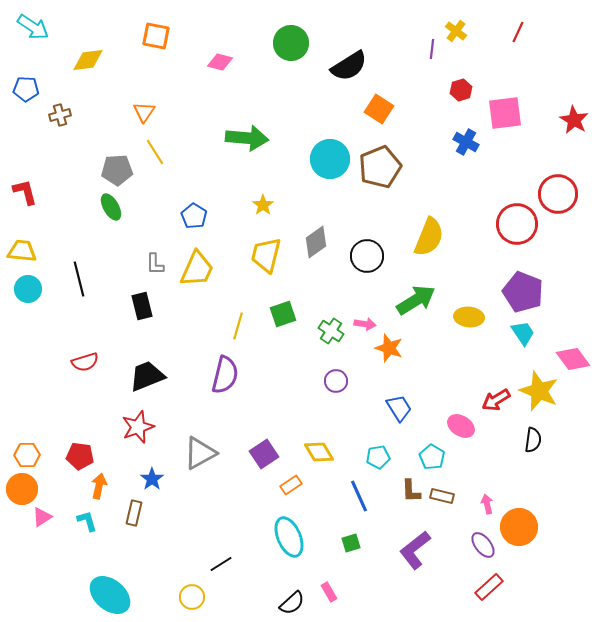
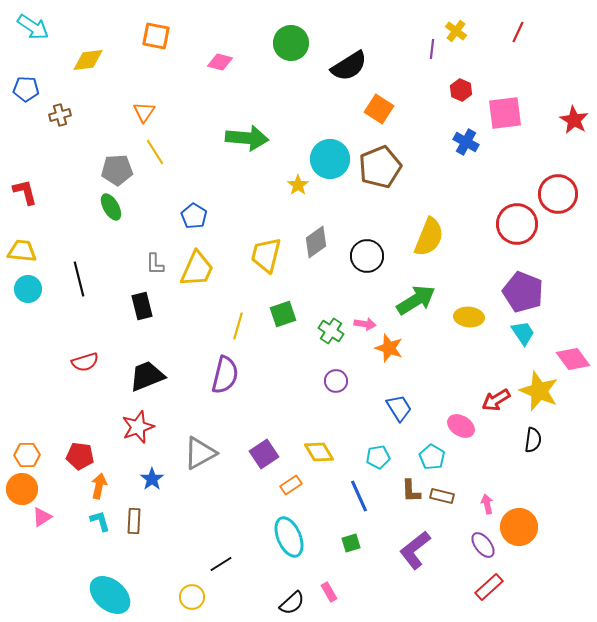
red hexagon at (461, 90): rotated 20 degrees counterclockwise
yellow star at (263, 205): moved 35 px right, 20 px up
brown rectangle at (134, 513): moved 8 px down; rotated 10 degrees counterclockwise
cyan L-shape at (87, 521): moved 13 px right
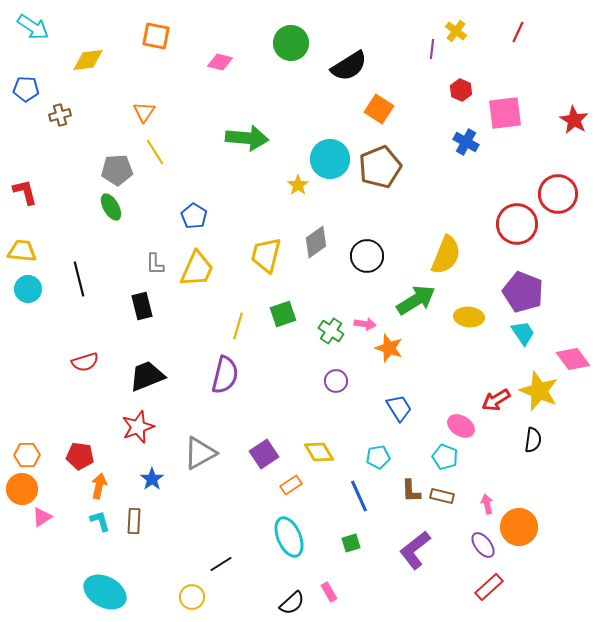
yellow semicircle at (429, 237): moved 17 px right, 18 px down
cyan pentagon at (432, 457): moved 13 px right; rotated 10 degrees counterclockwise
cyan ellipse at (110, 595): moved 5 px left, 3 px up; rotated 12 degrees counterclockwise
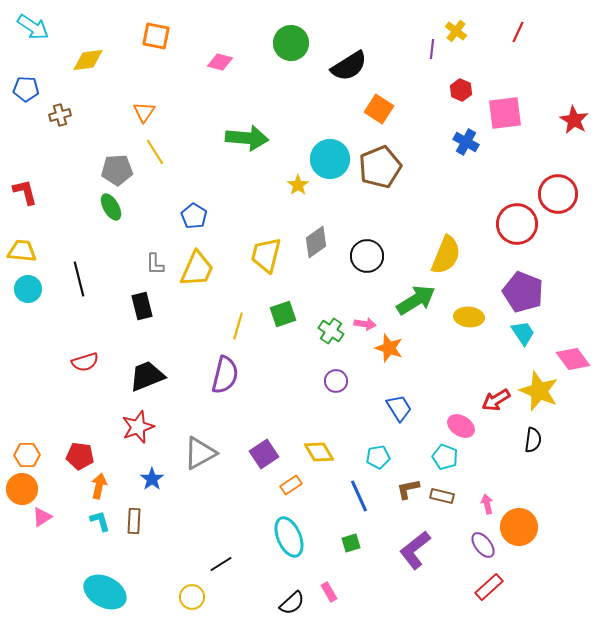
brown L-shape at (411, 491): moved 3 px left, 2 px up; rotated 80 degrees clockwise
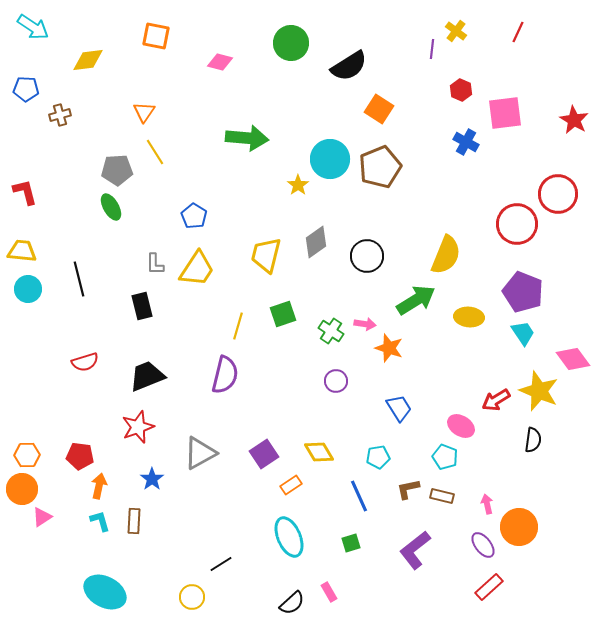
yellow trapezoid at (197, 269): rotated 9 degrees clockwise
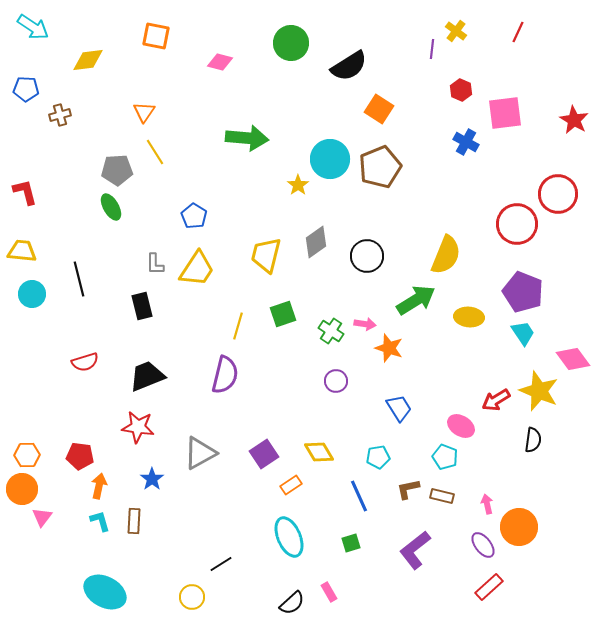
cyan circle at (28, 289): moved 4 px right, 5 px down
red star at (138, 427): rotated 28 degrees clockwise
pink triangle at (42, 517): rotated 20 degrees counterclockwise
